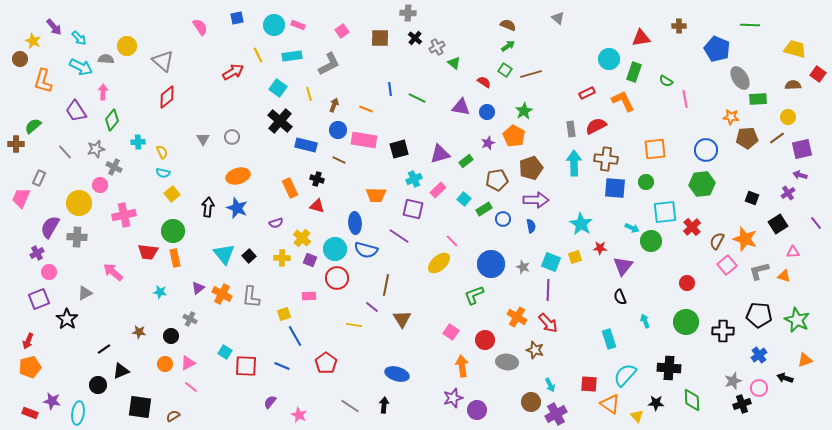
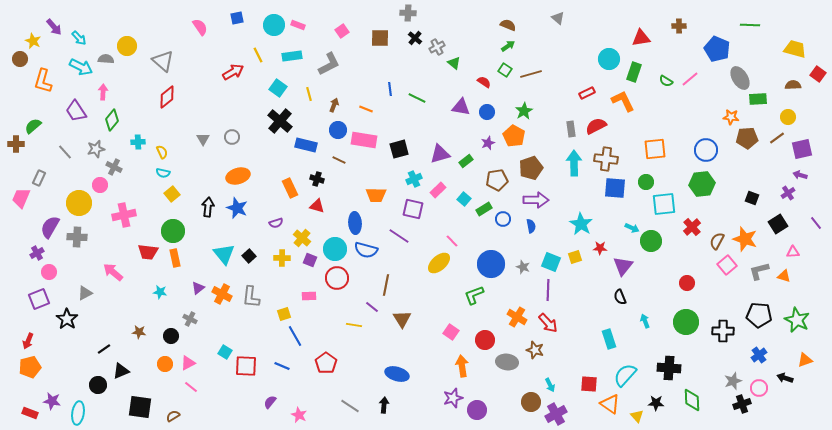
pink line at (685, 99): moved 5 px right, 20 px up; rotated 60 degrees clockwise
cyan square at (665, 212): moved 1 px left, 8 px up
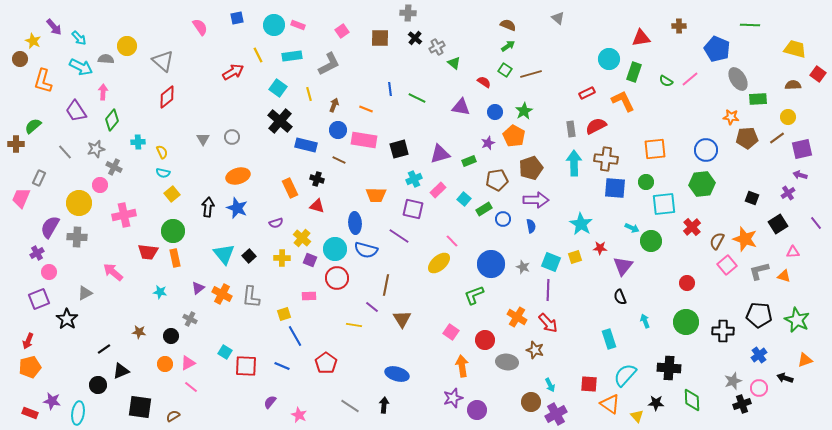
gray ellipse at (740, 78): moved 2 px left, 1 px down
blue circle at (487, 112): moved 8 px right
green rectangle at (466, 161): moved 3 px right; rotated 16 degrees clockwise
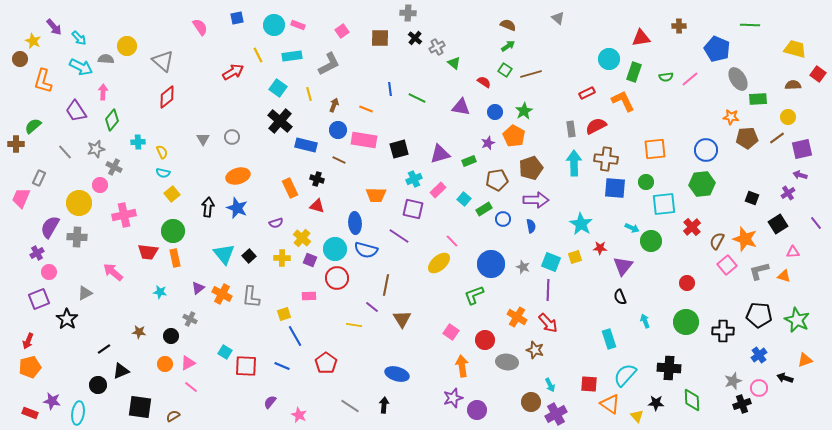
green semicircle at (666, 81): moved 4 px up; rotated 40 degrees counterclockwise
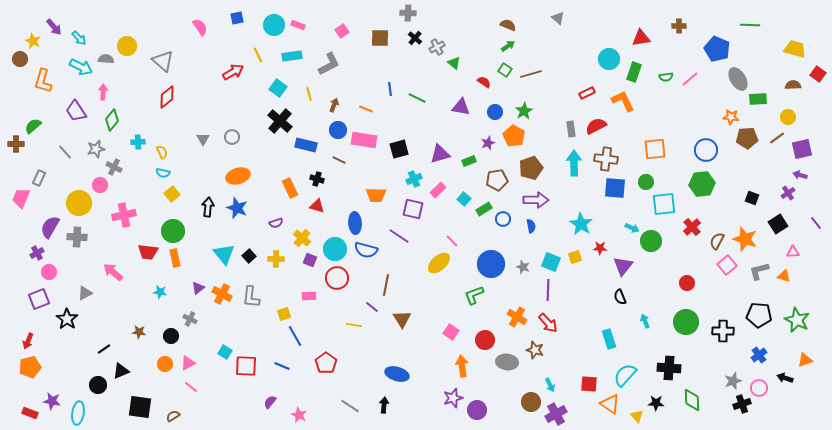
yellow cross at (282, 258): moved 6 px left, 1 px down
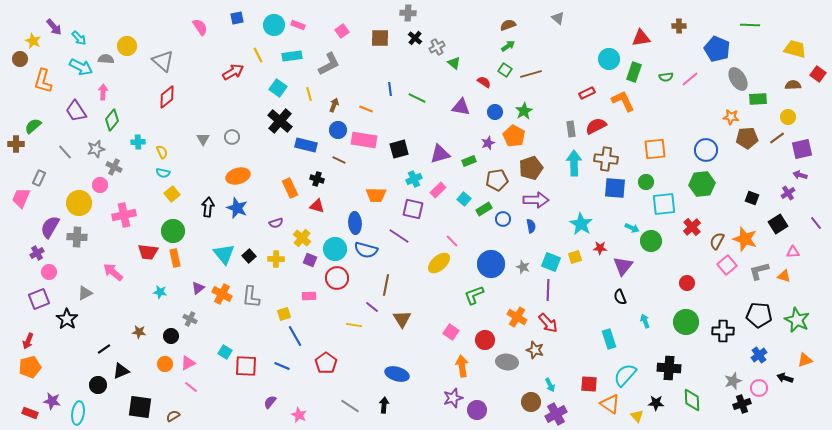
brown semicircle at (508, 25): rotated 42 degrees counterclockwise
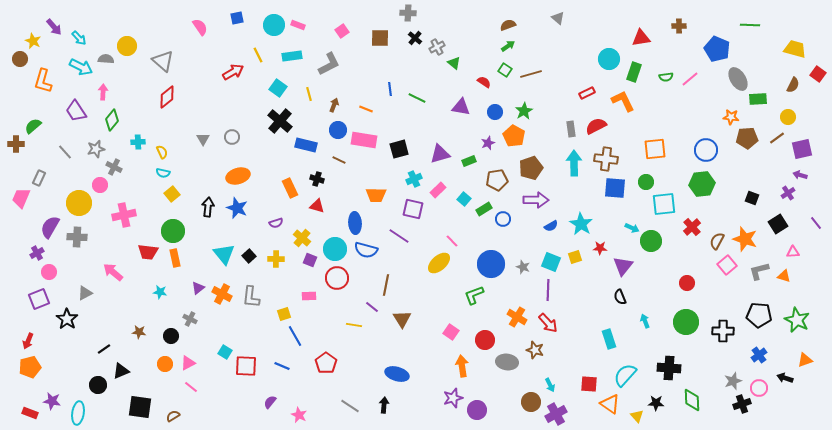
brown semicircle at (793, 85): rotated 119 degrees clockwise
blue semicircle at (531, 226): moved 20 px right; rotated 72 degrees clockwise
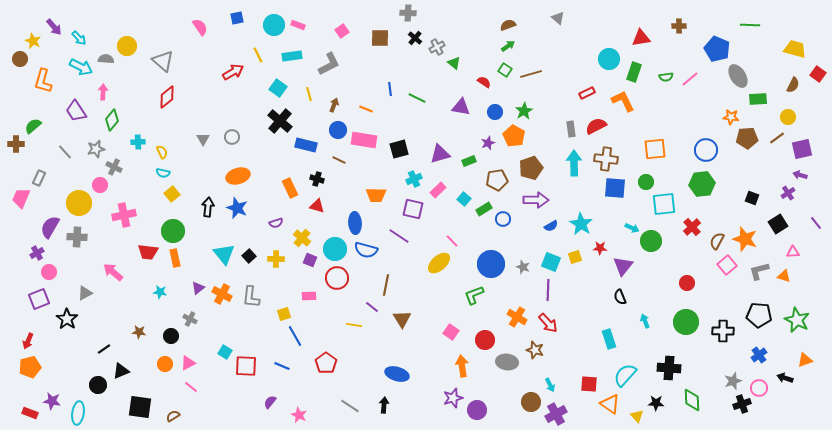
gray ellipse at (738, 79): moved 3 px up
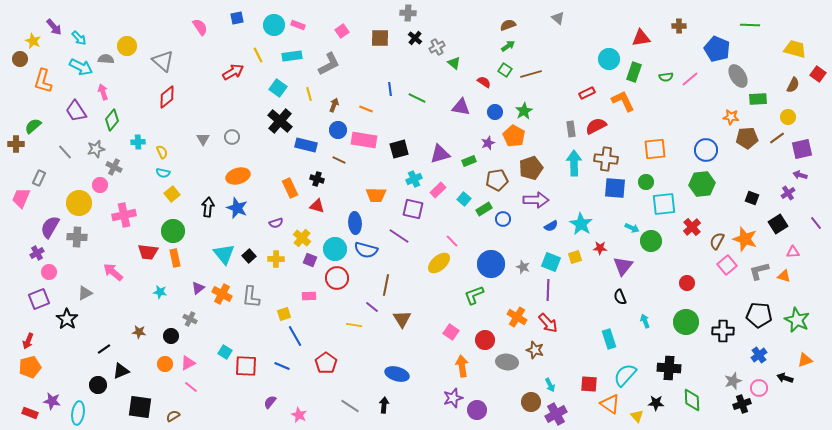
pink arrow at (103, 92): rotated 21 degrees counterclockwise
